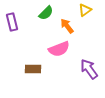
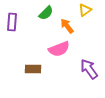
purple rectangle: rotated 18 degrees clockwise
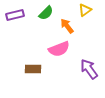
purple rectangle: moved 3 px right, 7 px up; rotated 72 degrees clockwise
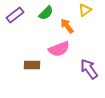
purple rectangle: rotated 24 degrees counterclockwise
brown rectangle: moved 1 px left, 4 px up
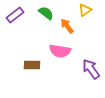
green semicircle: rotated 98 degrees counterclockwise
pink semicircle: moved 1 px right, 2 px down; rotated 30 degrees clockwise
purple arrow: moved 2 px right
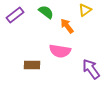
green semicircle: moved 1 px up
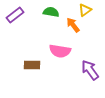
green semicircle: moved 5 px right; rotated 28 degrees counterclockwise
orange arrow: moved 6 px right, 1 px up
purple arrow: moved 1 px left, 1 px down
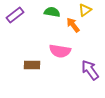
green semicircle: moved 1 px right
